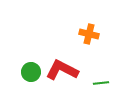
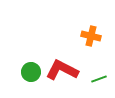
orange cross: moved 2 px right, 2 px down
green line: moved 2 px left, 4 px up; rotated 14 degrees counterclockwise
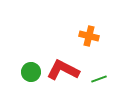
orange cross: moved 2 px left
red L-shape: moved 1 px right
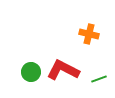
orange cross: moved 2 px up
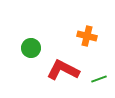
orange cross: moved 2 px left, 2 px down
green circle: moved 24 px up
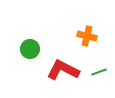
green circle: moved 1 px left, 1 px down
green line: moved 7 px up
